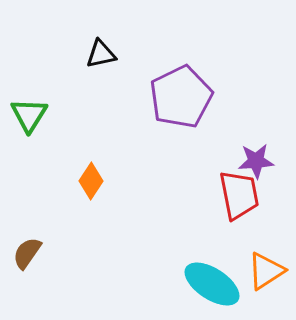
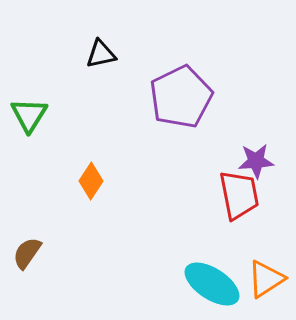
orange triangle: moved 8 px down
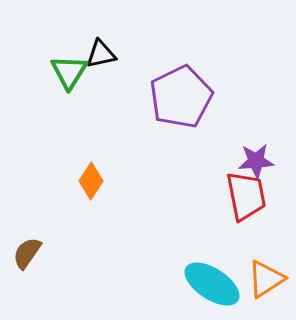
green triangle: moved 40 px right, 43 px up
red trapezoid: moved 7 px right, 1 px down
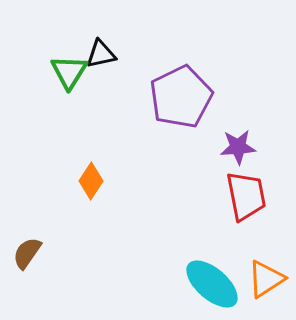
purple star: moved 18 px left, 14 px up
cyan ellipse: rotated 8 degrees clockwise
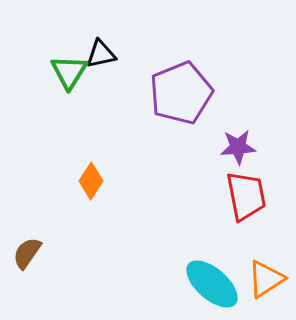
purple pentagon: moved 4 px up; rotated 4 degrees clockwise
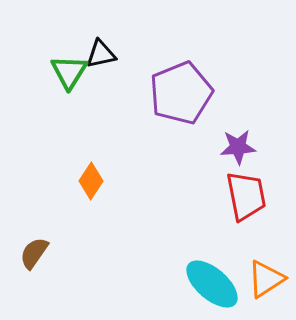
brown semicircle: moved 7 px right
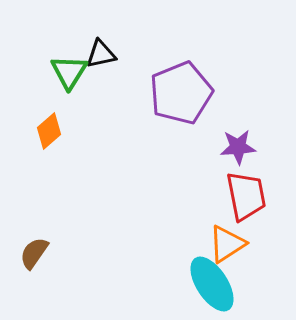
orange diamond: moved 42 px left, 50 px up; rotated 15 degrees clockwise
orange triangle: moved 39 px left, 35 px up
cyan ellipse: rotated 16 degrees clockwise
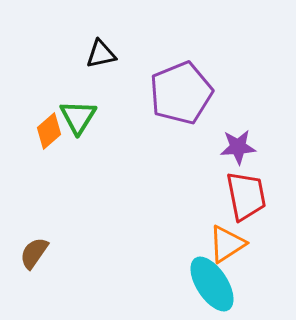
green triangle: moved 9 px right, 45 px down
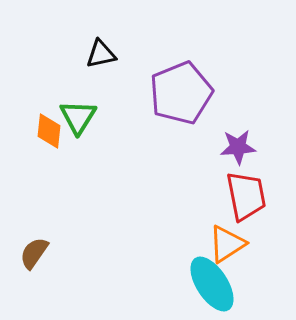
orange diamond: rotated 42 degrees counterclockwise
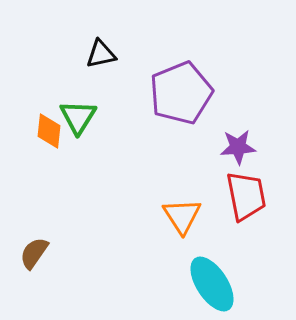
orange triangle: moved 45 px left, 28 px up; rotated 30 degrees counterclockwise
